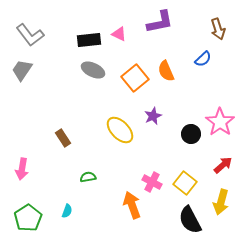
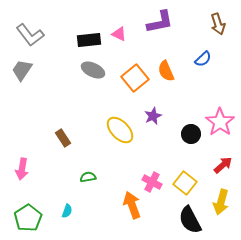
brown arrow: moved 5 px up
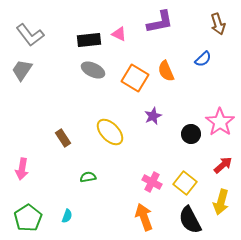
orange square: rotated 20 degrees counterclockwise
yellow ellipse: moved 10 px left, 2 px down
orange arrow: moved 12 px right, 12 px down
cyan semicircle: moved 5 px down
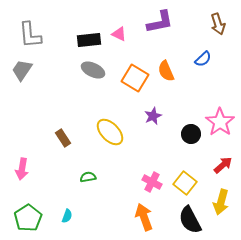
gray L-shape: rotated 32 degrees clockwise
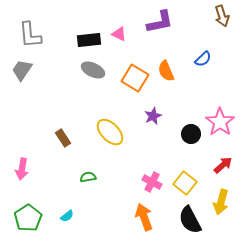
brown arrow: moved 4 px right, 8 px up
cyan semicircle: rotated 32 degrees clockwise
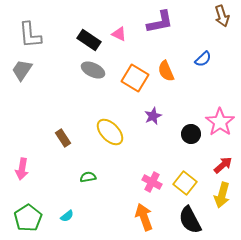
black rectangle: rotated 40 degrees clockwise
yellow arrow: moved 1 px right, 7 px up
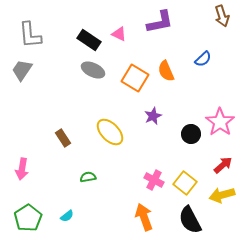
pink cross: moved 2 px right, 2 px up
yellow arrow: rotated 60 degrees clockwise
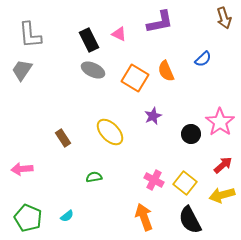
brown arrow: moved 2 px right, 2 px down
black rectangle: rotated 30 degrees clockwise
pink arrow: rotated 75 degrees clockwise
green semicircle: moved 6 px right
green pentagon: rotated 16 degrees counterclockwise
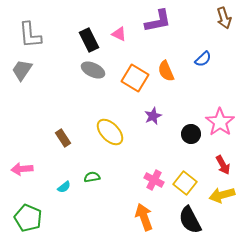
purple L-shape: moved 2 px left, 1 px up
red arrow: rotated 102 degrees clockwise
green semicircle: moved 2 px left
cyan semicircle: moved 3 px left, 29 px up
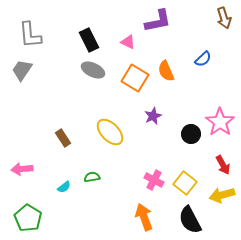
pink triangle: moved 9 px right, 8 px down
green pentagon: rotated 8 degrees clockwise
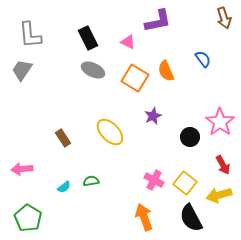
black rectangle: moved 1 px left, 2 px up
blue semicircle: rotated 84 degrees counterclockwise
black circle: moved 1 px left, 3 px down
green semicircle: moved 1 px left, 4 px down
yellow arrow: moved 3 px left
black semicircle: moved 1 px right, 2 px up
